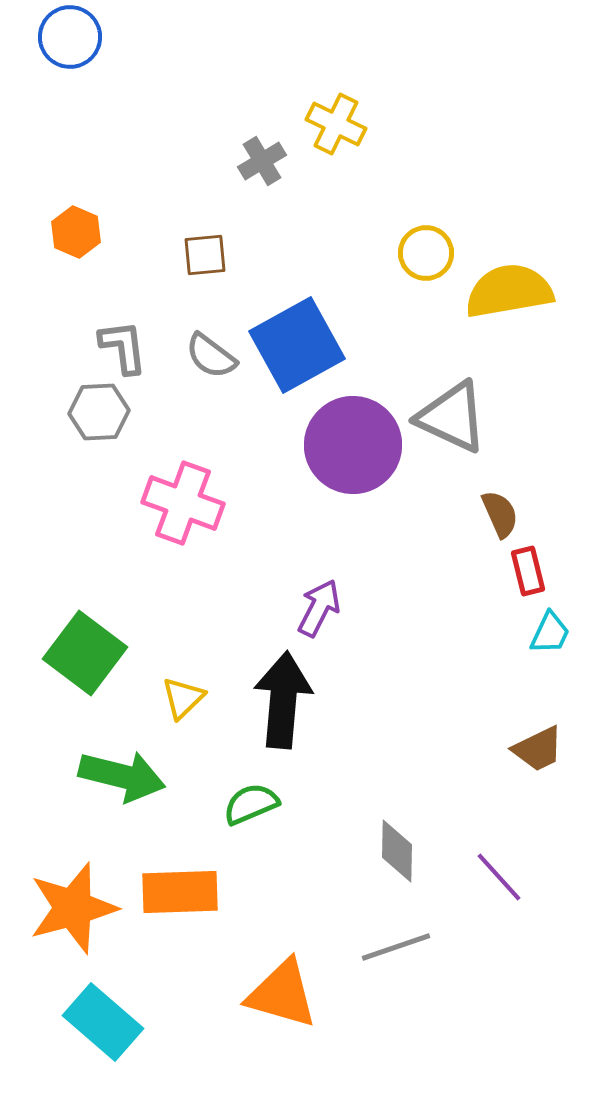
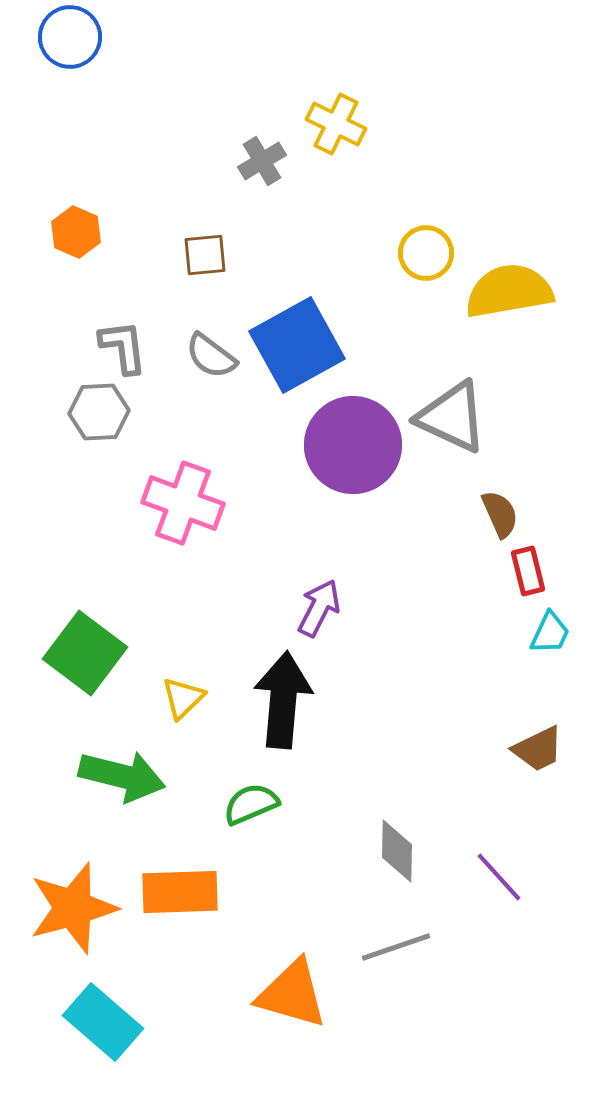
orange triangle: moved 10 px right
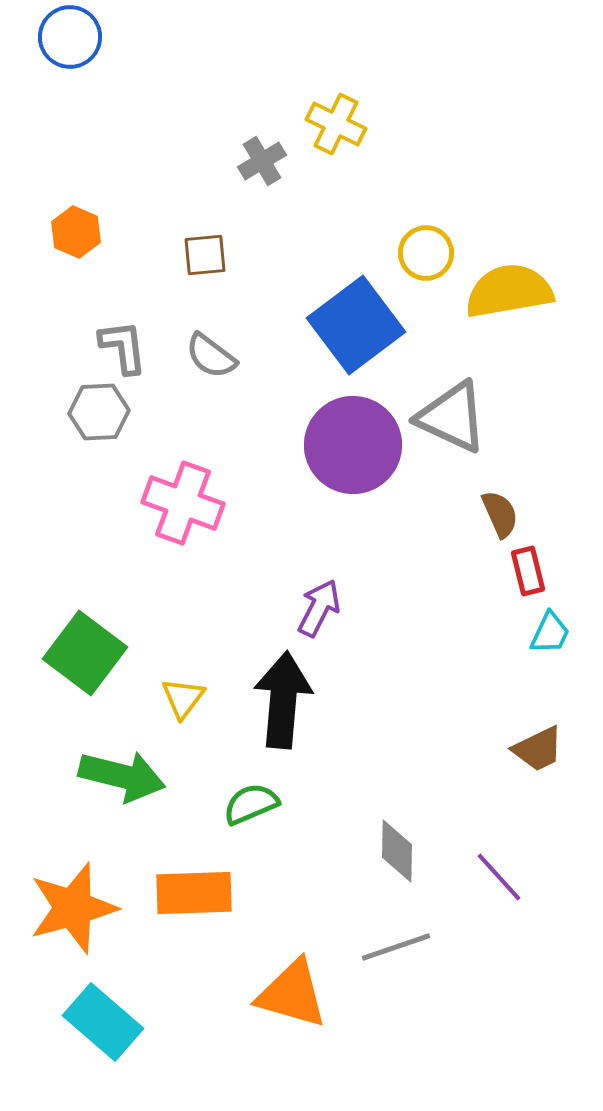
blue square: moved 59 px right, 20 px up; rotated 8 degrees counterclockwise
yellow triangle: rotated 9 degrees counterclockwise
orange rectangle: moved 14 px right, 1 px down
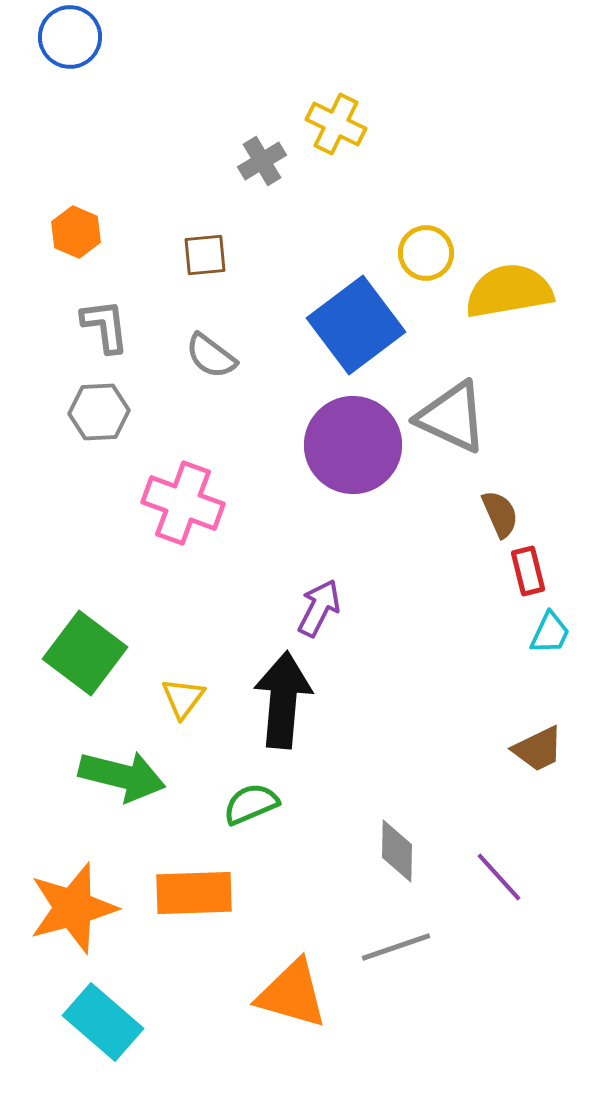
gray L-shape: moved 18 px left, 21 px up
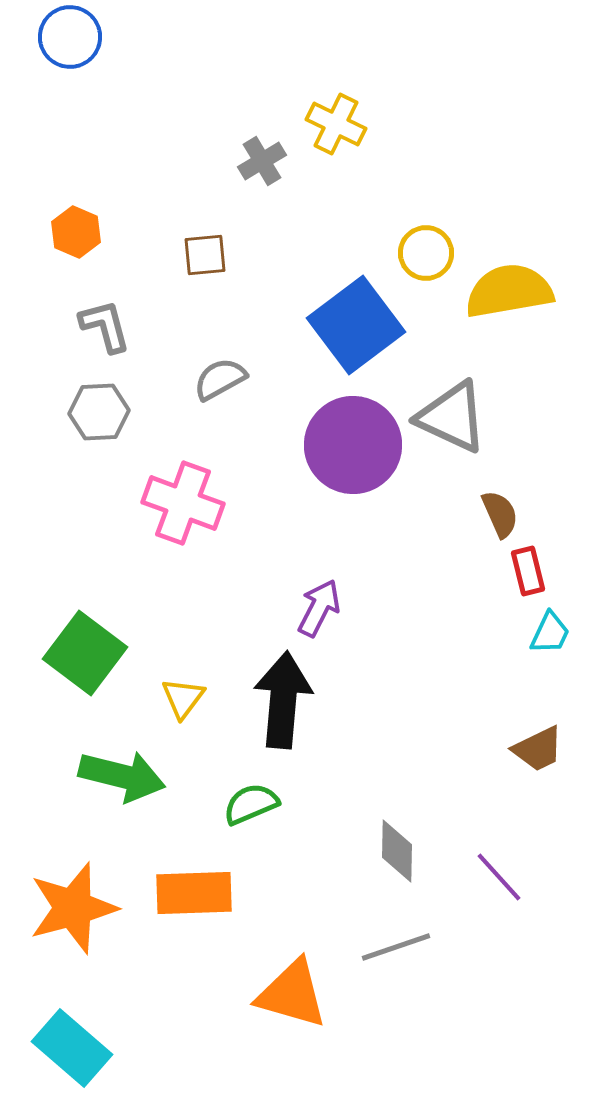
gray L-shape: rotated 8 degrees counterclockwise
gray semicircle: moved 9 px right, 23 px down; rotated 114 degrees clockwise
cyan rectangle: moved 31 px left, 26 px down
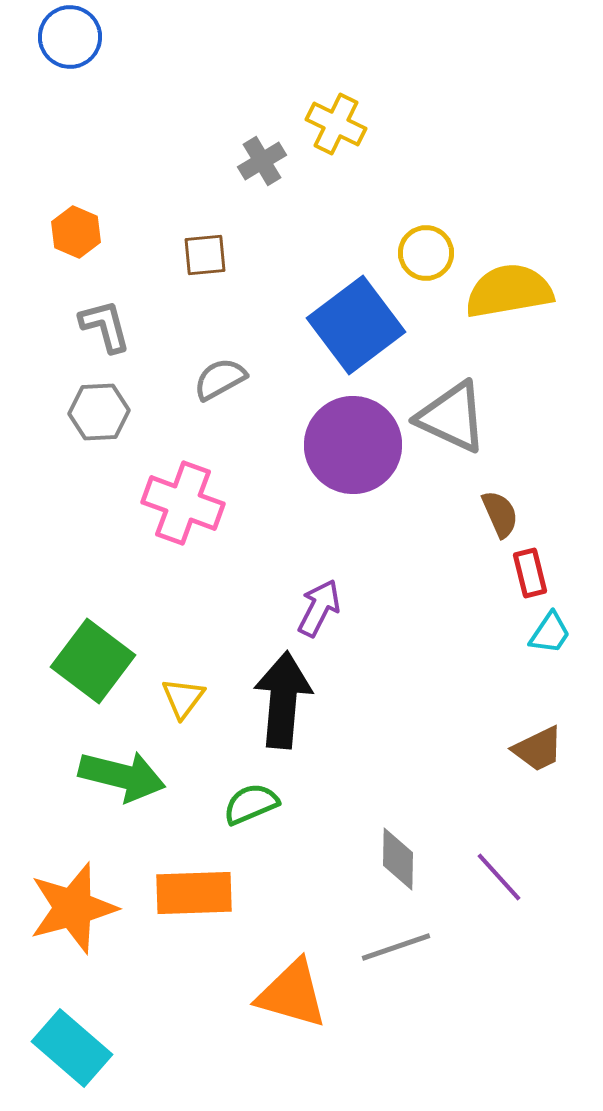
red rectangle: moved 2 px right, 2 px down
cyan trapezoid: rotated 9 degrees clockwise
green square: moved 8 px right, 8 px down
gray diamond: moved 1 px right, 8 px down
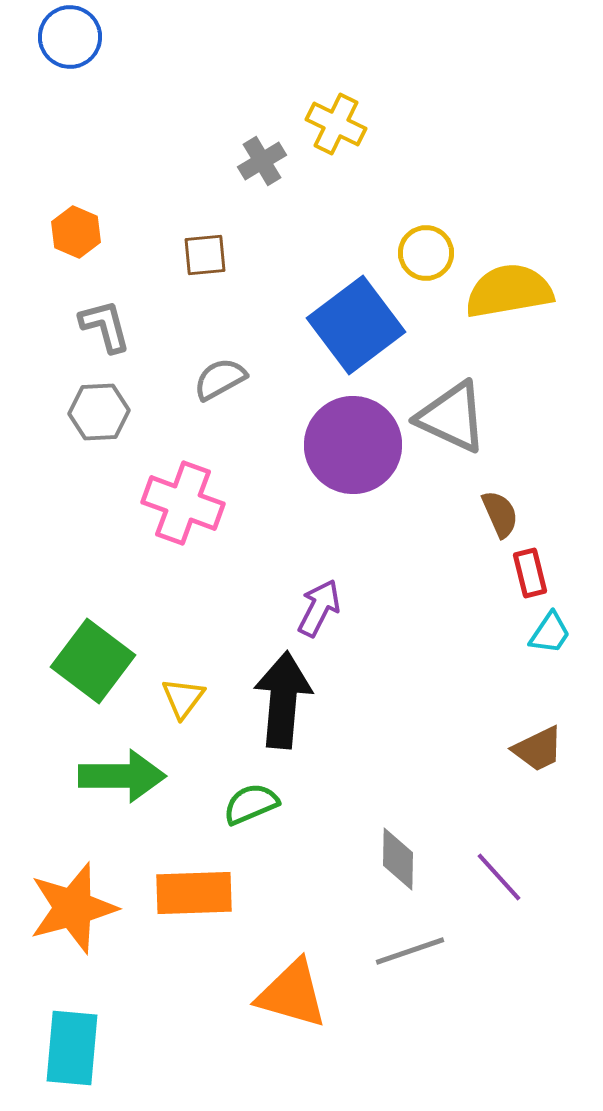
green arrow: rotated 14 degrees counterclockwise
gray line: moved 14 px right, 4 px down
cyan rectangle: rotated 54 degrees clockwise
